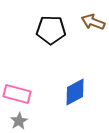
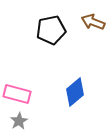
black pentagon: rotated 12 degrees counterclockwise
blue diamond: rotated 12 degrees counterclockwise
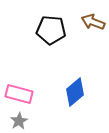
black pentagon: rotated 16 degrees clockwise
pink rectangle: moved 2 px right
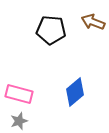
gray star: rotated 12 degrees clockwise
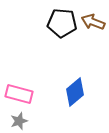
black pentagon: moved 11 px right, 7 px up
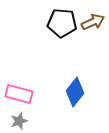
brown arrow: rotated 135 degrees clockwise
blue diamond: rotated 12 degrees counterclockwise
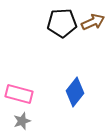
black pentagon: rotated 8 degrees counterclockwise
gray star: moved 3 px right
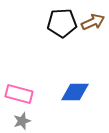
blue diamond: rotated 52 degrees clockwise
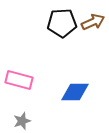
pink rectangle: moved 14 px up
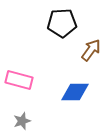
brown arrow: moved 2 px left, 28 px down; rotated 30 degrees counterclockwise
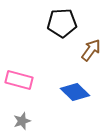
blue diamond: rotated 44 degrees clockwise
